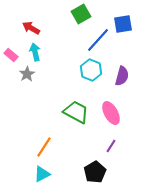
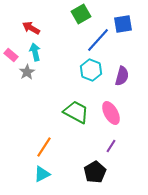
gray star: moved 2 px up
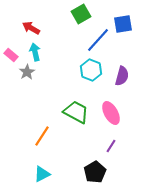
orange line: moved 2 px left, 11 px up
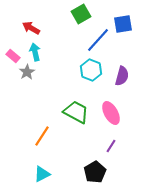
pink rectangle: moved 2 px right, 1 px down
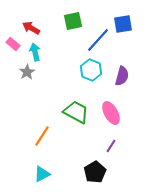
green square: moved 8 px left, 7 px down; rotated 18 degrees clockwise
pink rectangle: moved 12 px up
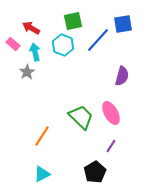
cyan hexagon: moved 28 px left, 25 px up
green trapezoid: moved 5 px right, 5 px down; rotated 16 degrees clockwise
